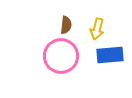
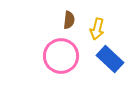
brown semicircle: moved 3 px right, 5 px up
blue rectangle: moved 4 px down; rotated 48 degrees clockwise
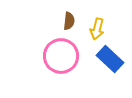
brown semicircle: moved 1 px down
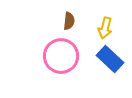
yellow arrow: moved 8 px right, 1 px up
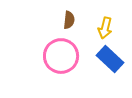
brown semicircle: moved 1 px up
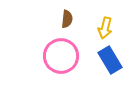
brown semicircle: moved 2 px left, 1 px up
blue rectangle: moved 1 px down; rotated 16 degrees clockwise
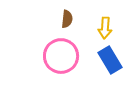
yellow arrow: rotated 10 degrees counterclockwise
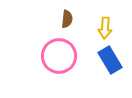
pink circle: moved 2 px left
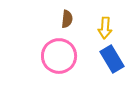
blue rectangle: moved 2 px right, 1 px up
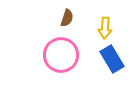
brown semicircle: moved 1 px up; rotated 12 degrees clockwise
pink circle: moved 2 px right, 1 px up
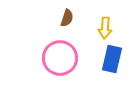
pink circle: moved 1 px left, 3 px down
blue rectangle: rotated 44 degrees clockwise
